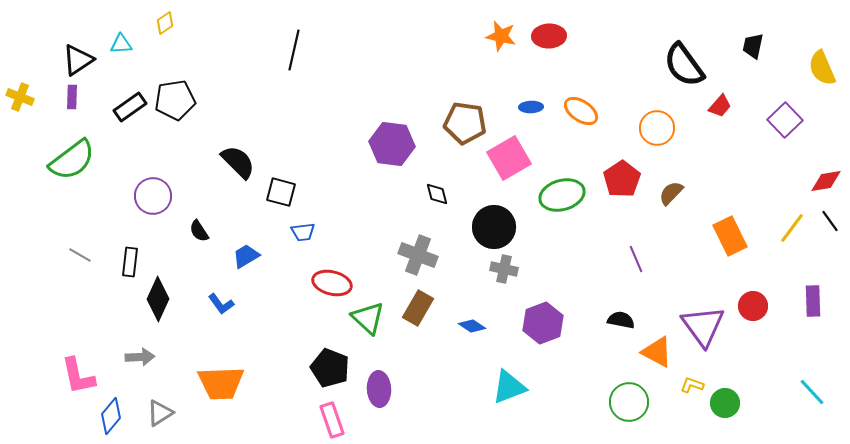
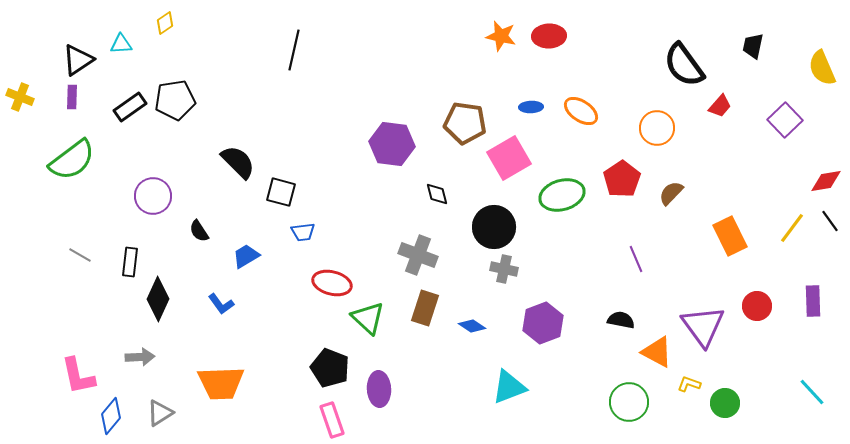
red circle at (753, 306): moved 4 px right
brown rectangle at (418, 308): moved 7 px right; rotated 12 degrees counterclockwise
yellow L-shape at (692, 385): moved 3 px left, 1 px up
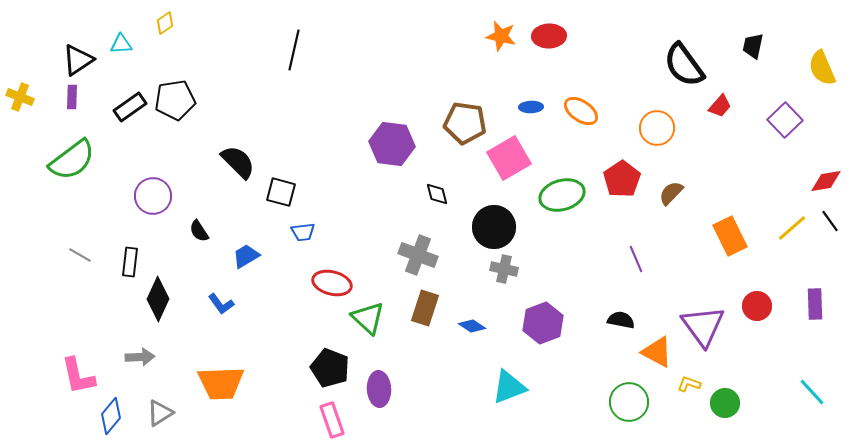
yellow line at (792, 228): rotated 12 degrees clockwise
purple rectangle at (813, 301): moved 2 px right, 3 px down
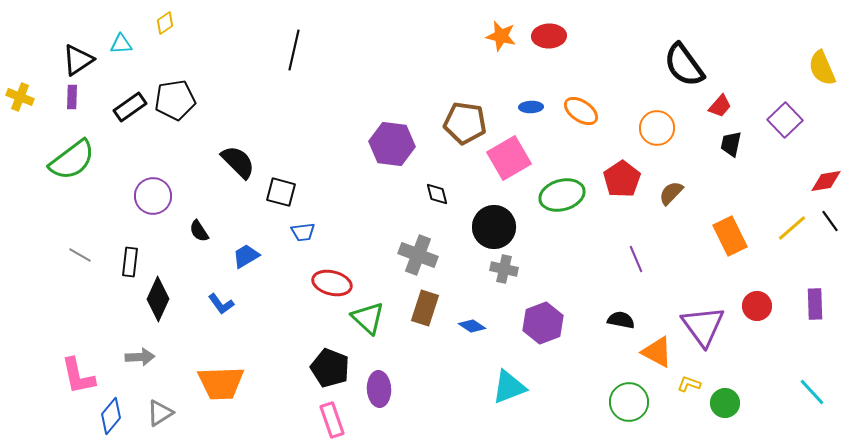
black trapezoid at (753, 46): moved 22 px left, 98 px down
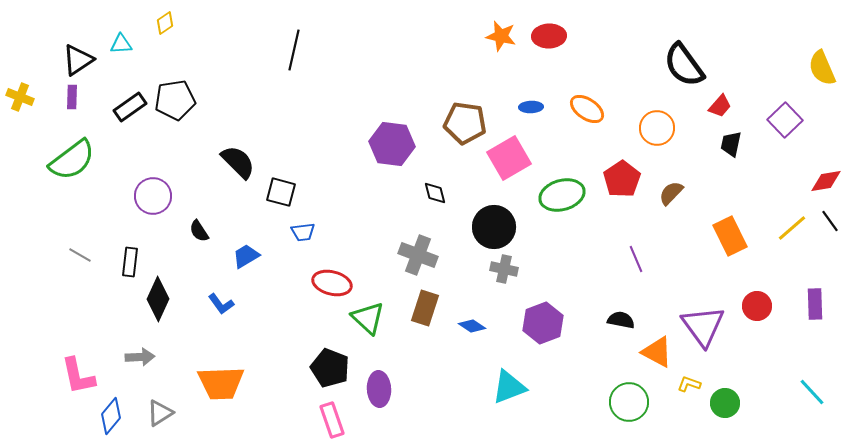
orange ellipse at (581, 111): moved 6 px right, 2 px up
black diamond at (437, 194): moved 2 px left, 1 px up
